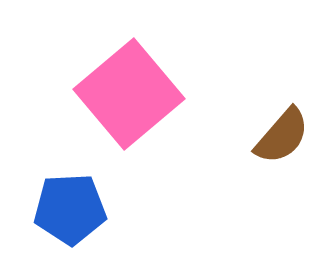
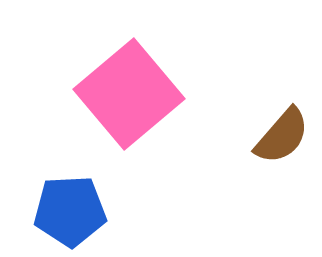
blue pentagon: moved 2 px down
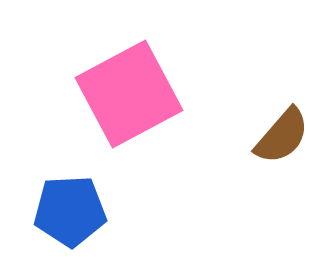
pink square: rotated 12 degrees clockwise
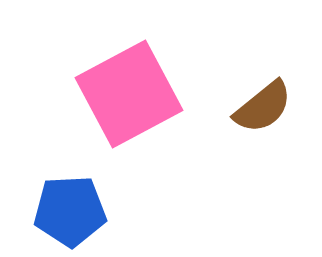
brown semicircle: moved 19 px left, 29 px up; rotated 10 degrees clockwise
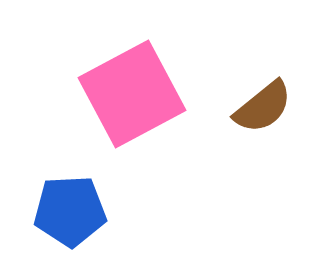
pink square: moved 3 px right
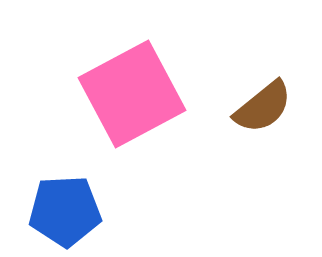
blue pentagon: moved 5 px left
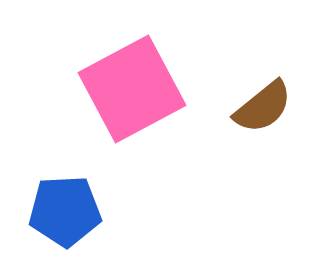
pink square: moved 5 px up
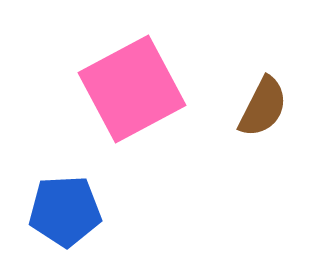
brown semicircle: rotated 24 degrees counterclockwise
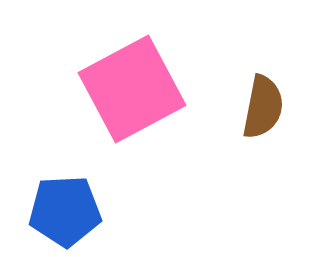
brown semicircle: rotated 16 degrees counterclockwise
